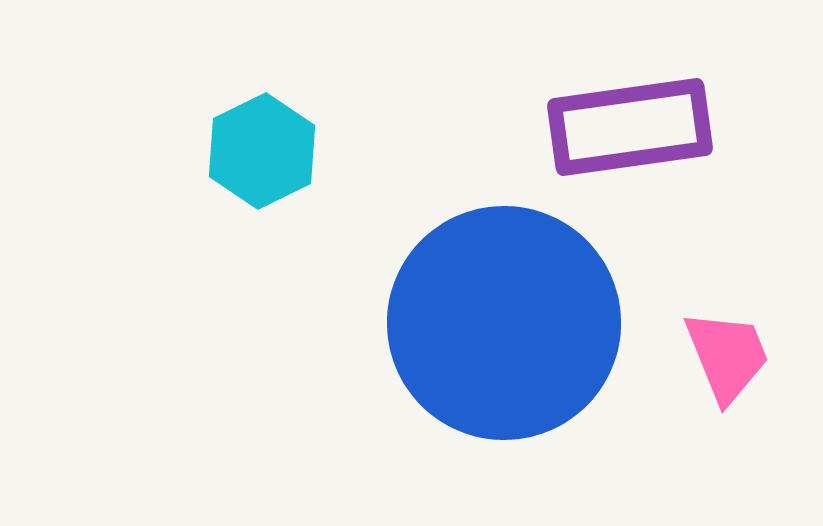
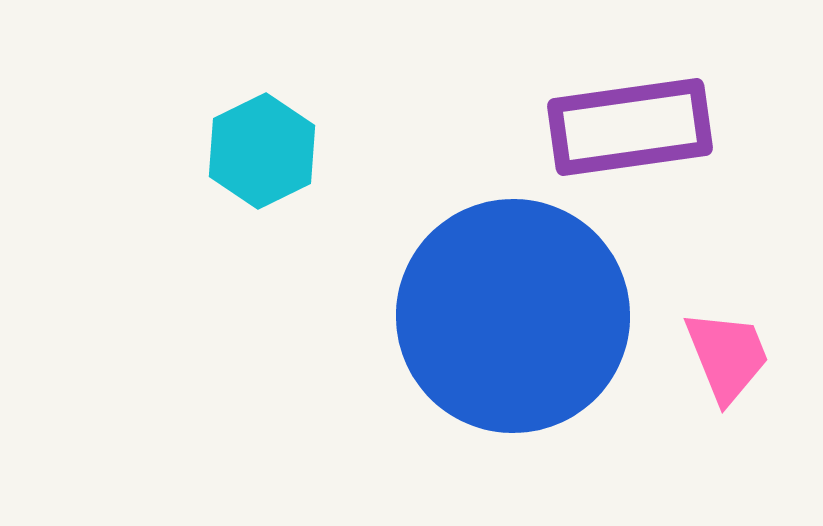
blue circle: moved 9 px right, 7 px up
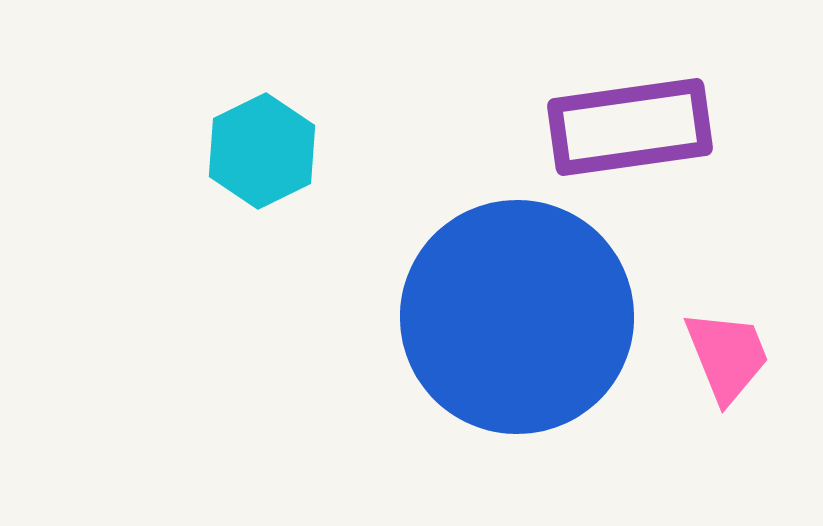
blue circle: moved 4 px right, 1 px down
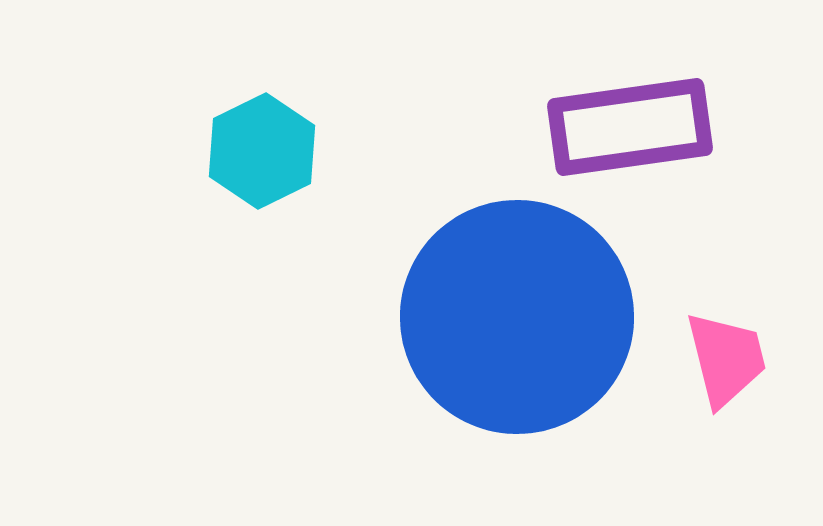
pink trapezoid: moved 1 px left, 3 px down; rotated 8 degrees clockwise
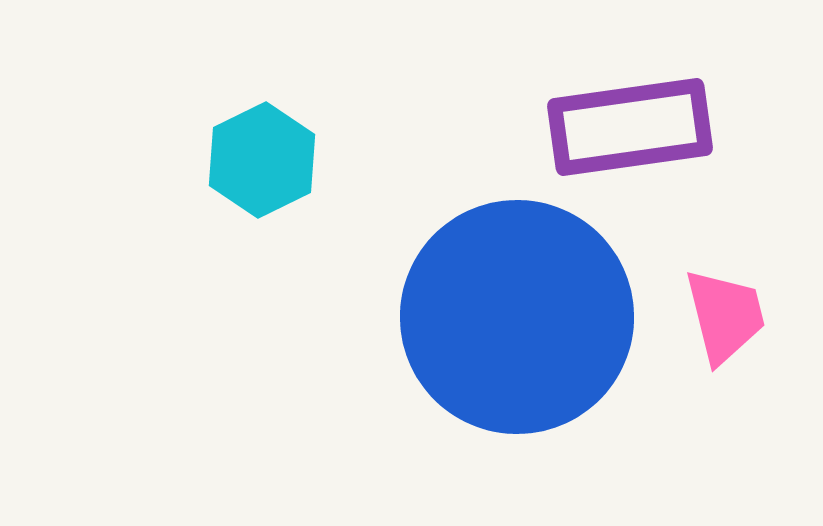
cyan hexagon: moved 9 px down
pink trapezoid: moved 1 px left, 43 px up
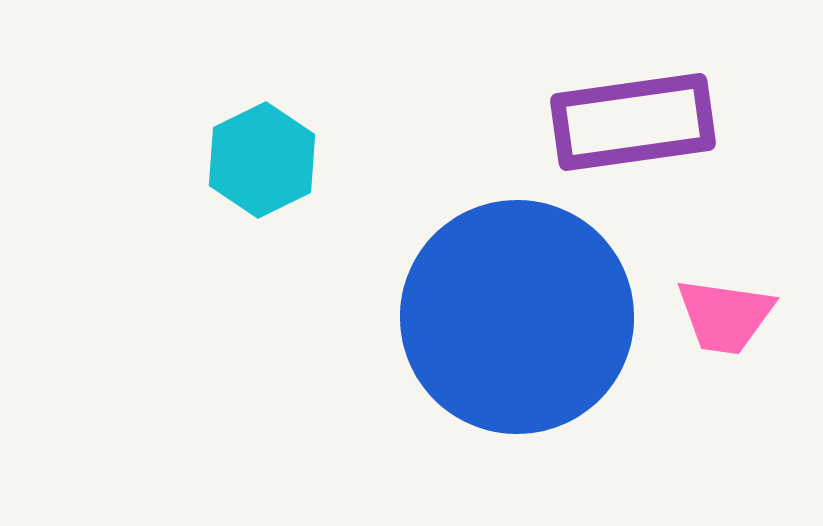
purple rectangle: moved 3 px right, 5 px up
pink trapezoid: rotated 112 degrees clockwise
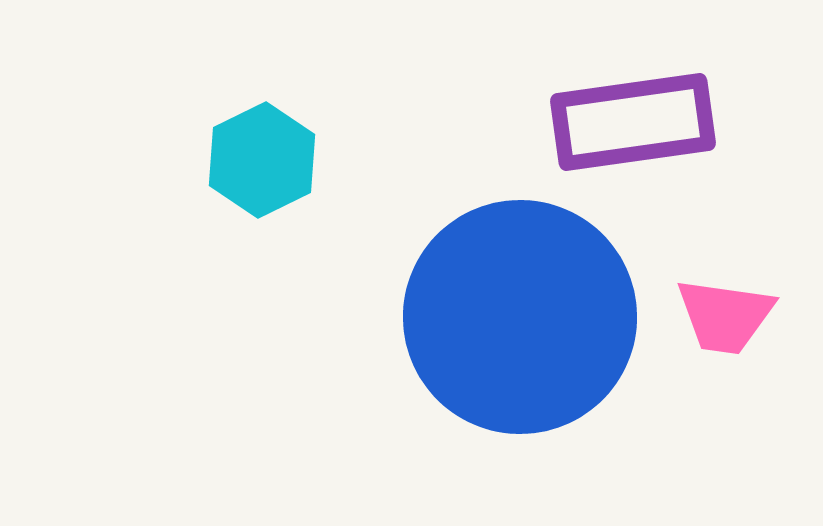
blue circle: moved 3 px right
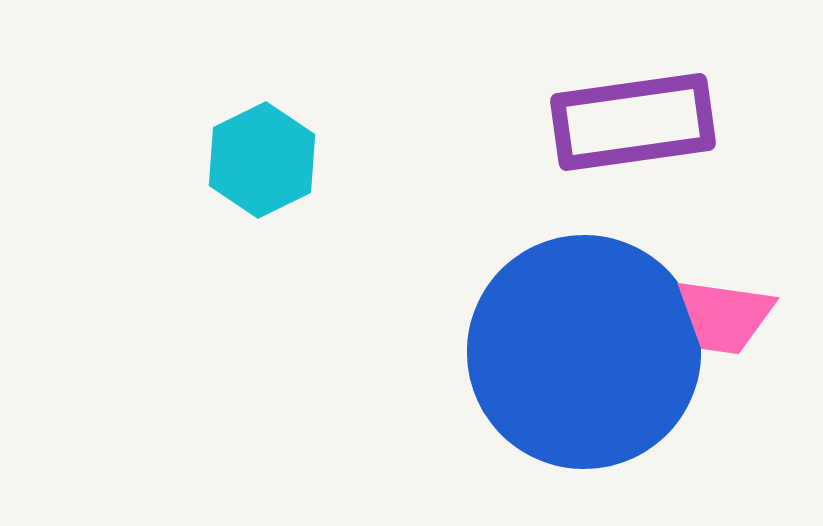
blue circle: moved 64 px right, 35 px down
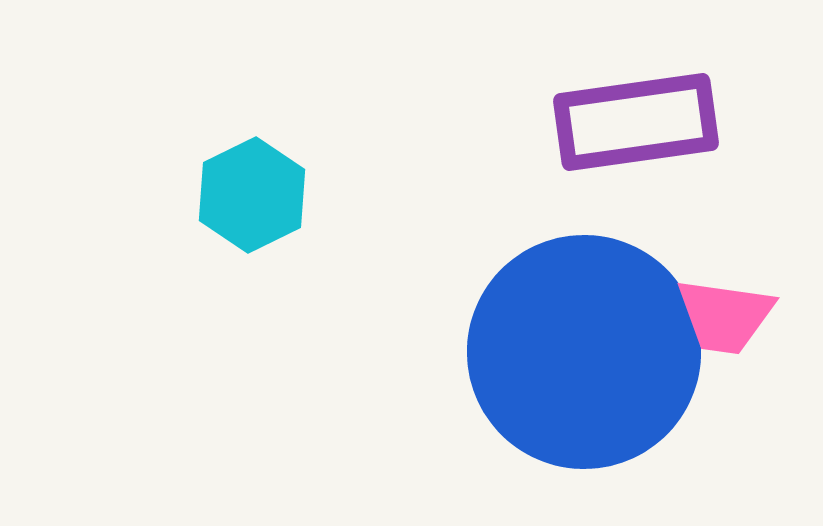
purple rectangle: moved 3 px right
cyan hexagon: moved 10 px left, 35 px down
